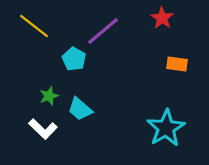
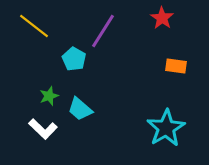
purple line: rotated 18 degrees counterclockwise
orange rectangle: moved 1 px left, 2 px down
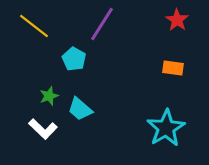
red star: moved 15 px right, 2 px down
purple line: moved 1 px left, 7 px up
orange rectangle: moved 3 px left, 2 px down
